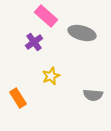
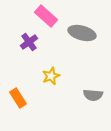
purple cross: moved 5 px left
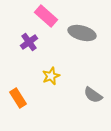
gray semicircle: rotated 30 degrees clockwise
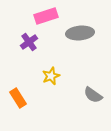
pink rectangle: rotated 60 degrees counterclockwise
gray ellipse: moved 2 px left; rotated 20 degrees counterclockwise
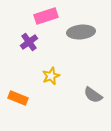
gray ellipse: moved 1 px right, 1 px up
orange rectangle: rotated 36 degrees counterclockwise
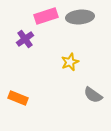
gray ellipse: moved 1 px left, 15 px up
purple cross: moved 4 px left, 3 px up
yellow star: moved 19 px right, 14 px up
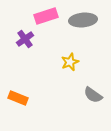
gray ellipse: moved 3 px right, 3 px down
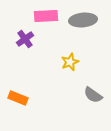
pink rectangle: rotated 15 degrees clockwise
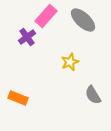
pink rectangle: rotated 45 degrees counterclockwise
gray ellipse: rotated 48 degrees clockwise
purple cross: moved 2 px right, 2 px up
gray semicircle: rotated 24 degrees clockwise
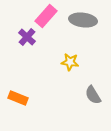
gray ellipse: rotated 36 degrees counterclockwise
purple cross: rotated 12 degrees counterclockwise
yellow star: rotated 30 degrees clockwise
